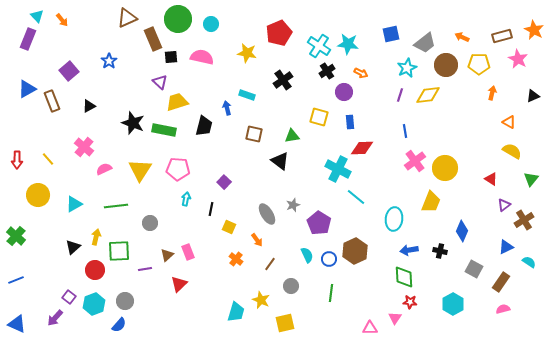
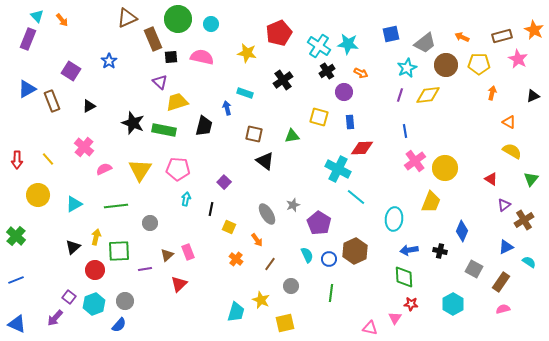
purple square at (69, 71): moved 2 px right; rotated 18 degrees counterclockwise
cyan rectangle at (247, 95): moved 2 px left, 2 px up
black triangle at (280, 161): moved 15 px left
red star at (410, 302): moved 1 px right, 2 px down
pink triangle at (370, 328): rotated 14 degrees clockwise
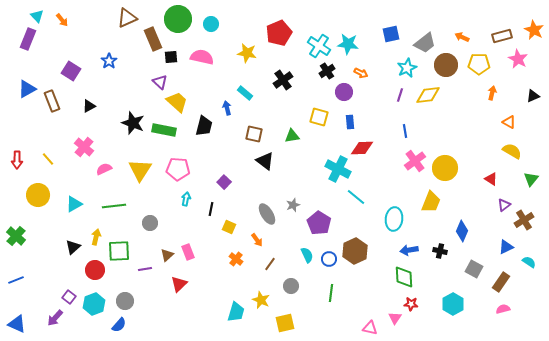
cyan rectangle at (245, 93): rotated 21 degrees clockwise
yellow trapezoid at (177, 102): rotated 60 degrees clockwise
green line at (116, 206): moved 2 px left
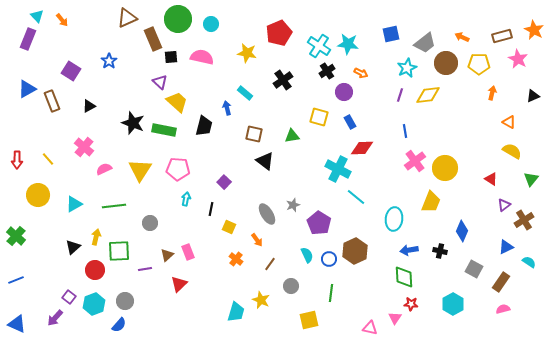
brown circle at (446, 65): moved 2 px up
blue rectangle at (350, 122): rotated 24 degrees counterclockwise
yellow square at (285, 323): moved 24 px right, 3 px up
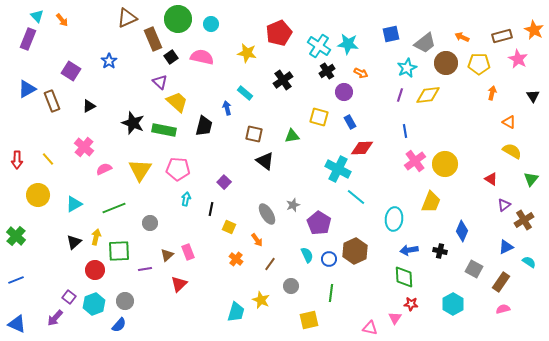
black square at (171, 57): rotated 32 degrees counterclockwise
black triangle at (533, 96): rotated 40 degrees counterclockwise
yellow circle at (445, 168): moved 4 px up
green line at (114, 206): moved 2 px down; rotated 15 degrees counterclockwise
black triangle at (73, 247): moved 1 px right, 5 px up
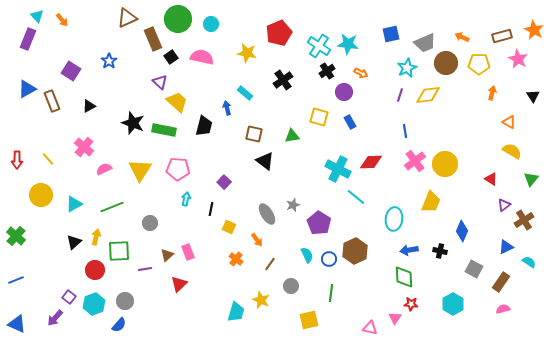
gray trapezoid at (425, 43): rotated 15 degrees clockwise
red diamond at (362, 148): moved 9 px right, 14 px down
yellow circle at (38, 195): moved 3 px right
green line at (114, 208): moved 2 px left, 1 px up
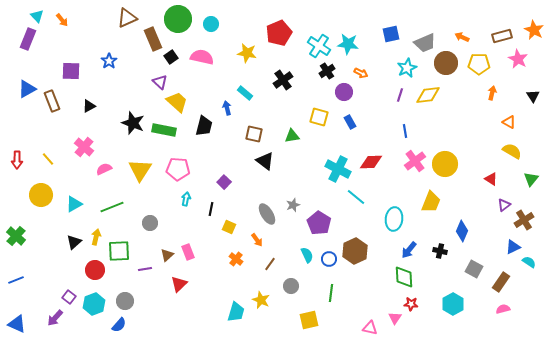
purple square at (71, 71): rotated 30 degrees counterclockwise
blue triangle at (506, 247): moved 7 px right
blue arrow at (409, 250): rotated 42 degrees counterclockwise
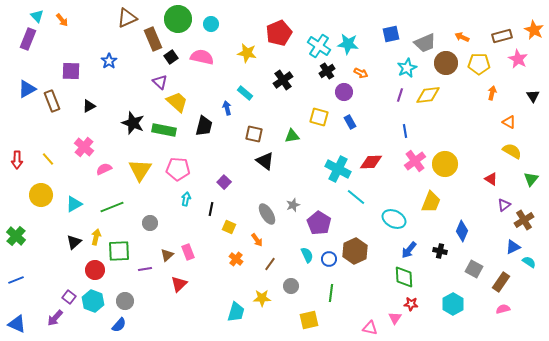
cyan ellipse at (394, 219): rotated 70 degrees counterclockwise
yellow star at (261, 300): moved 1 px right, 2 px up; rotated 24 degrees counterclockwise
cyan hexagon at (94, 304): moved 1 px left, 3 px up; rotated 20 degrees counterclockwise
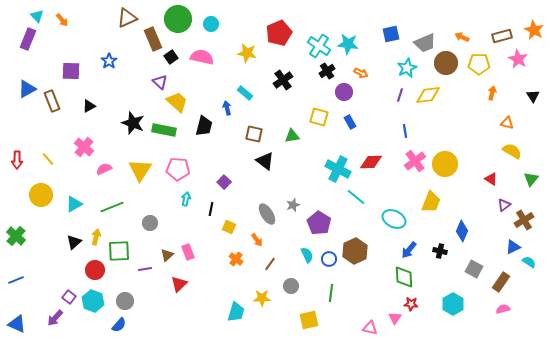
orange triangle at (509, 122): moved 2 px left, 1 px down; rotated 16 degrees counterclockwise
